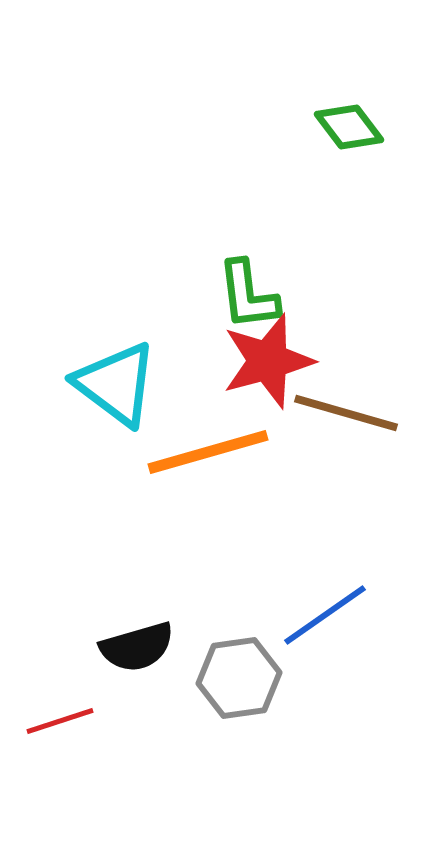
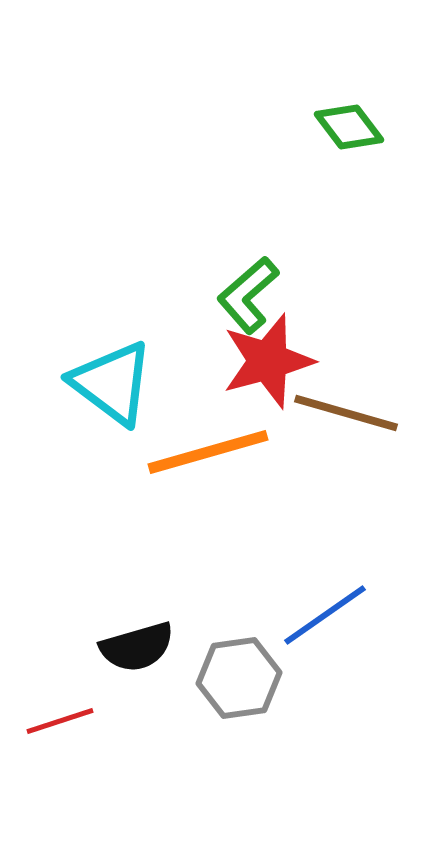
green L-shape: rotated 56 degrees clockwise
cyan triangle: moved 4 px left, 1 px up
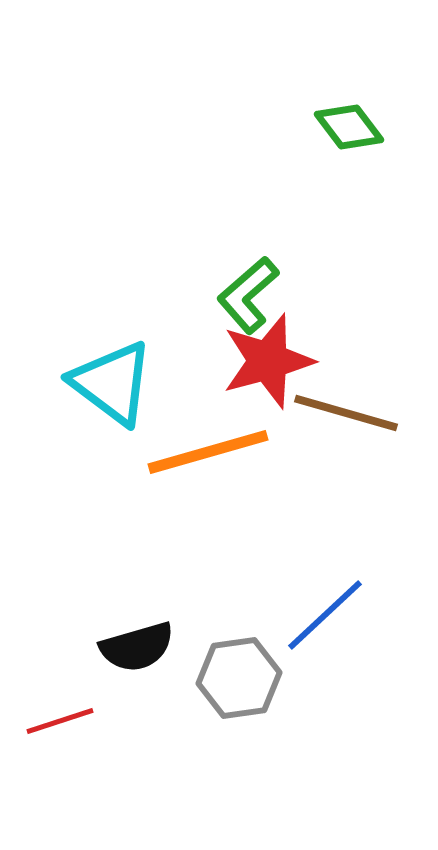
blue line: rotated 8 degrees counterclockwise
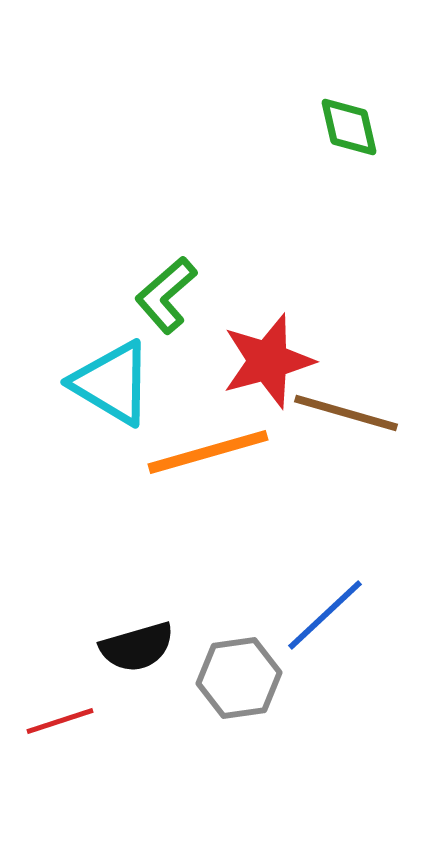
green diamond: rotated 24 degrees clockwise
green L-shape: moved 82 px left
cyan triangle: rotated 6 degrees counterclockwise
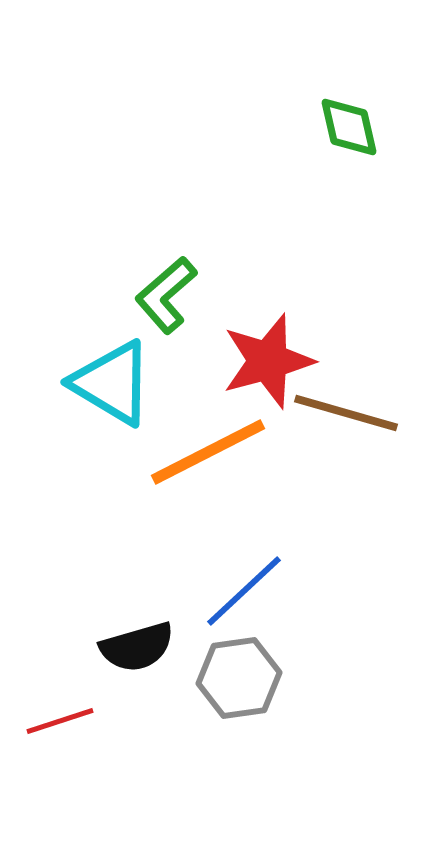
orange line: rotated 11 degrees counterclockwise
blue line: moved 81 px left, 24 px up
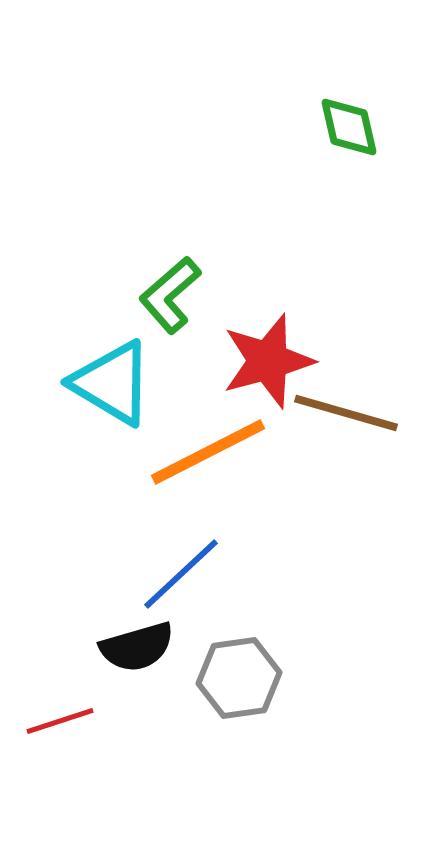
green L-shape: moved 4 px right
blue line: moved 63 px left, 17 px up
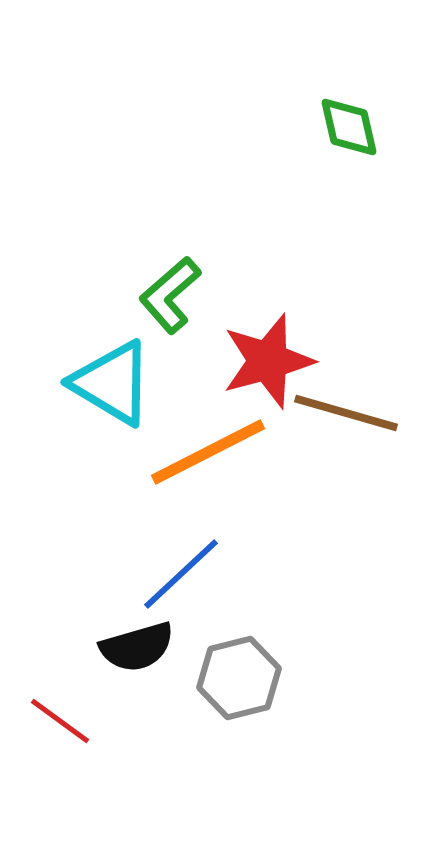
gray hexagon: rotated 6 degrees counterclockwise
red line: rotated 54 degrees clockwise
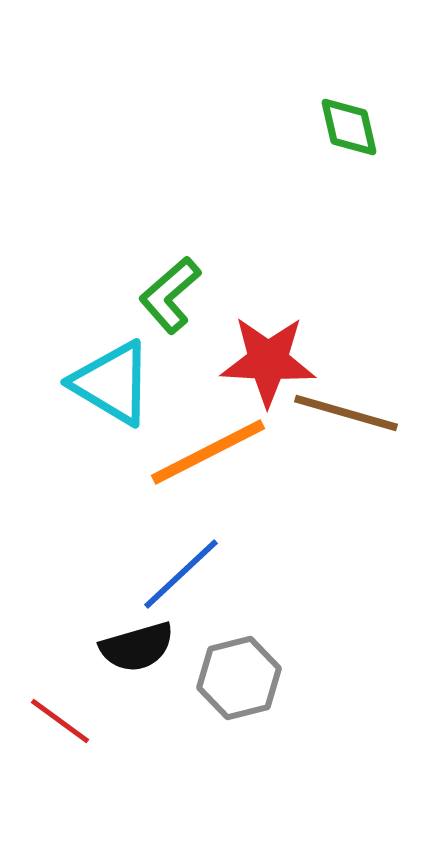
red star: rotated 18 degrees clockwise
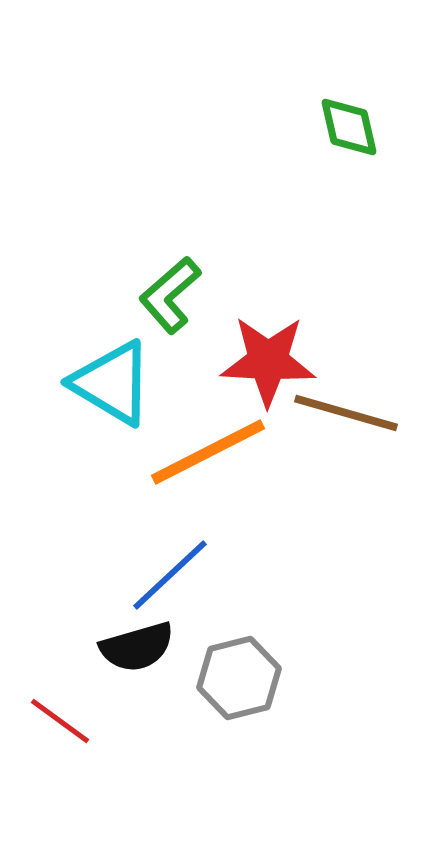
blue line: moved 11 px left, 1 px down
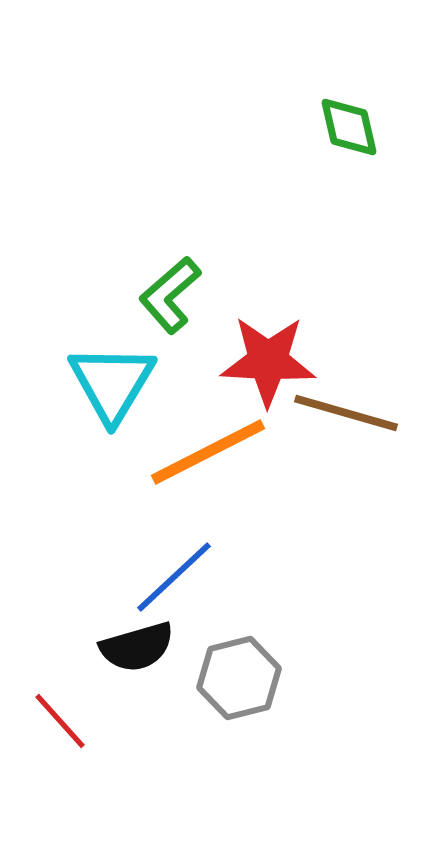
cyan triangle: rotated 30 degrees clockwise
blue line: moved 4 px right, 2 px down
red line: rotated 12 degrees clockwise
